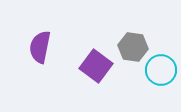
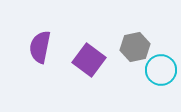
gray hexagon: moved 2 px right; rotated 20 degrees counterclockwise
purple square: moved 7 px left, 6 px up
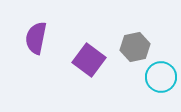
purple semicircle: moved 4 px left, 9 px up
cyan circle: moved 7 px down
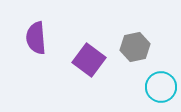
purple semicircle: rotated 16 degrees counterclockwise
cyan circle: moved 10 px down
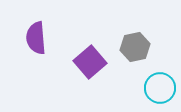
purple square: moved 1 px right, 2 px down; rotated 12 degrees clockwise
cyan circle: moved 1 px left, 1 px down
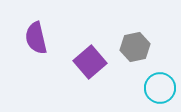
purple semicircle: rotated 8 degrees counterclockwise
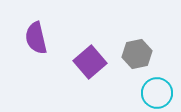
gray hexagon: moved 2 px right, 7 px down
cyan circle: moved 3 px left, 5 px down
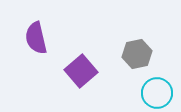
purple square: moved 9 px left, 9 px down
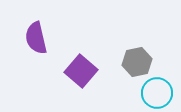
gray hexagon: moved 8 px down
purple square: rotated 8 degrees counterclockwise
